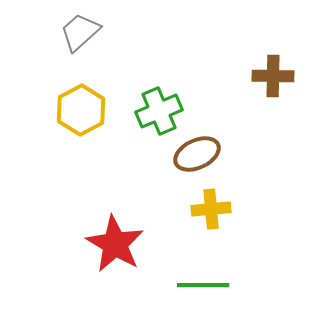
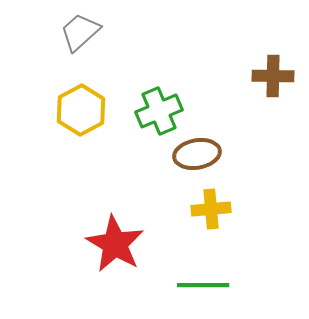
brown ellipse: rotated 15 degrees clockwise
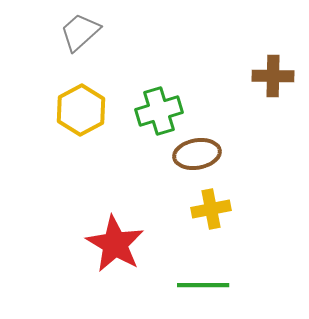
green cross: rotated 6 degrees clockwise
yellow cross: rotated 6 degrees counterclockwise
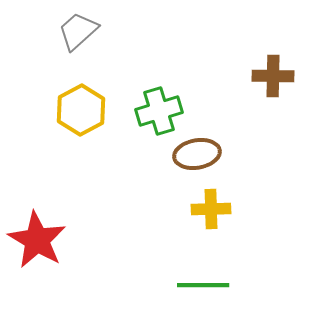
gray trapezoid: moved 2 px left, 1 px up
yellow cross: rotated 9 degrees clockwise
red star: moved 78 px left, 4 px up
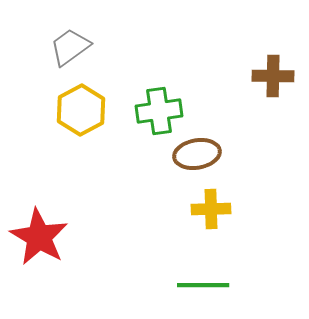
gray trapezoid: moved 8 px left, 16 px down; rotated 6 degrees clockwise
green cross: rotated 9 degrees clockwise
red star: moved 2 px right, 3 px up
